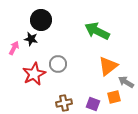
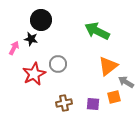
purple square: rotated 16 degrees counterclockwise
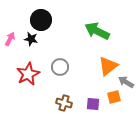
pink arrow: moved 4 px left, 9 px up
gray circle: moved 2 px right, 3 px down
red star: moved 6 px left
brown cross: rotated 28 degrees clockwise
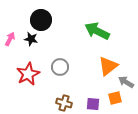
orange square: moved 1 px right, 1 px down
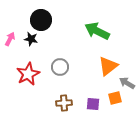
gray arrow: moved 1 px right, 1 px down
brown cross: rotated 21 degrees counterclockwise
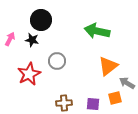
green arrow: rotated 15 degrees counterclockwise
black star: moved 1 px right, 1 px down
gray circle: moved 3 px left, 6 px up
red star: moved 1 px right
